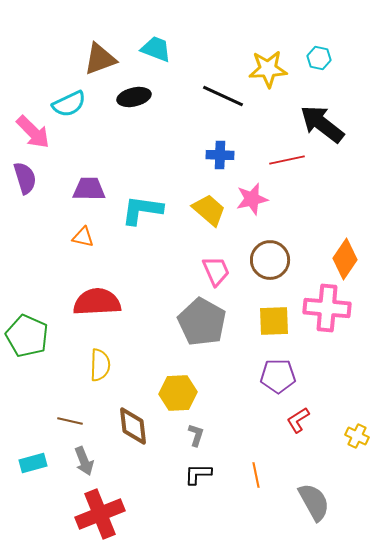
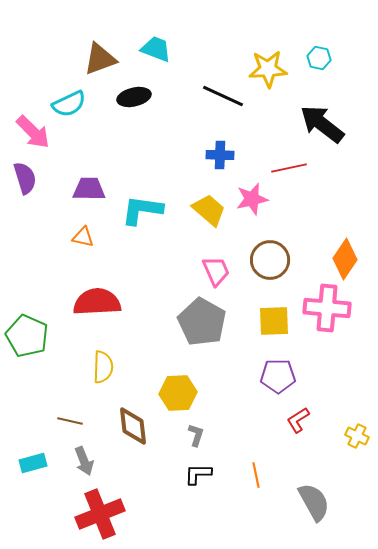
red line: moved 2 px right, 8 px down
yellow semicircle: moved 3 px right, 2 px down
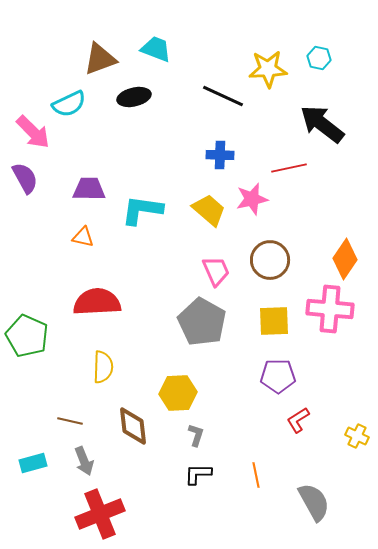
purple semicircle: rotated 12 degrees counterclockwise
pink cross: moved 3 px right, 1 px down
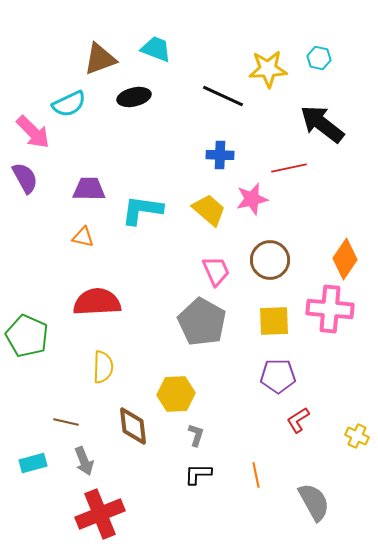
yellow hexagon: moved 2 px left, 1 px down
brown line: moved 4 px left, 1 px down
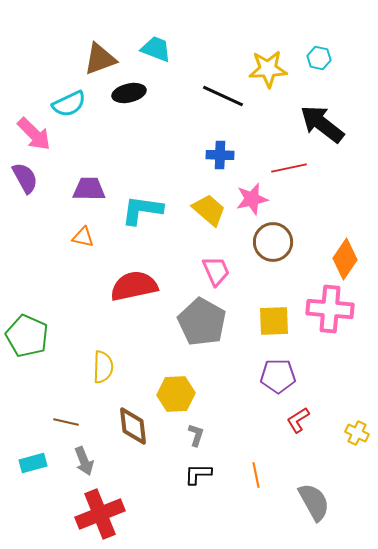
black ellipse: moved 5 px left, 4 px up
pink arrow: moved 1 px right, 2 px down
brown circle: moved 3 px right, 18 px up
red semicircle: moved 37 px right, 16 px up; rotated 9 degrees counterclockwise
yellow cross: moved 3 px up
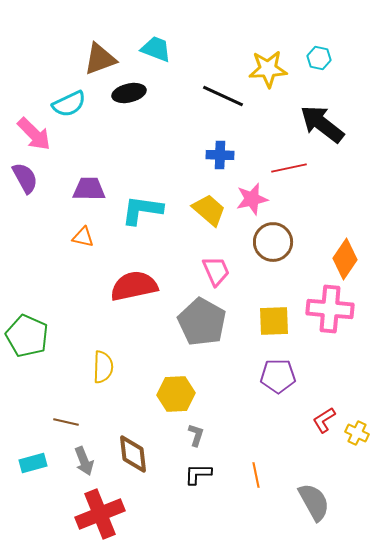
red L-shape: moved 26 px right
brown diamond: moved 28 px down
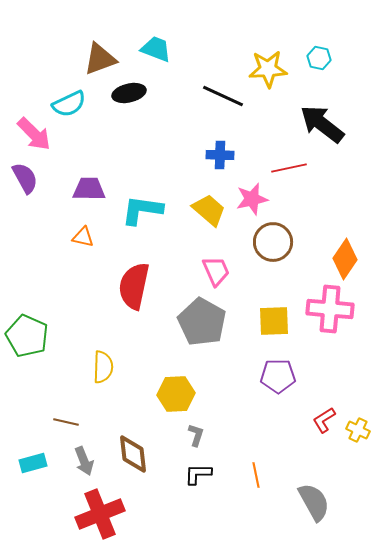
red semicircle: rotated 66 degrees counterclockwise
yellow cross: moved 1 px right, 3 px up
